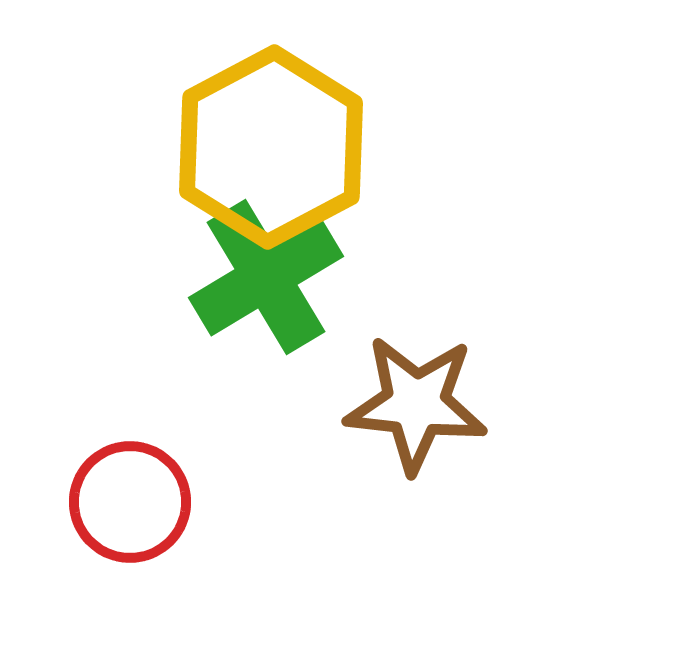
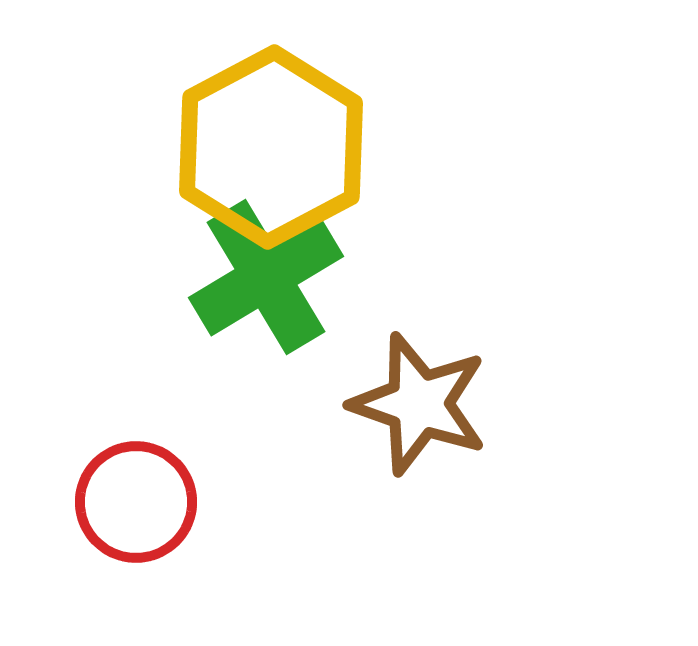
brown star: moved 3 px right; rotated 13 degrees clockwise
red circle: moved 6 px right
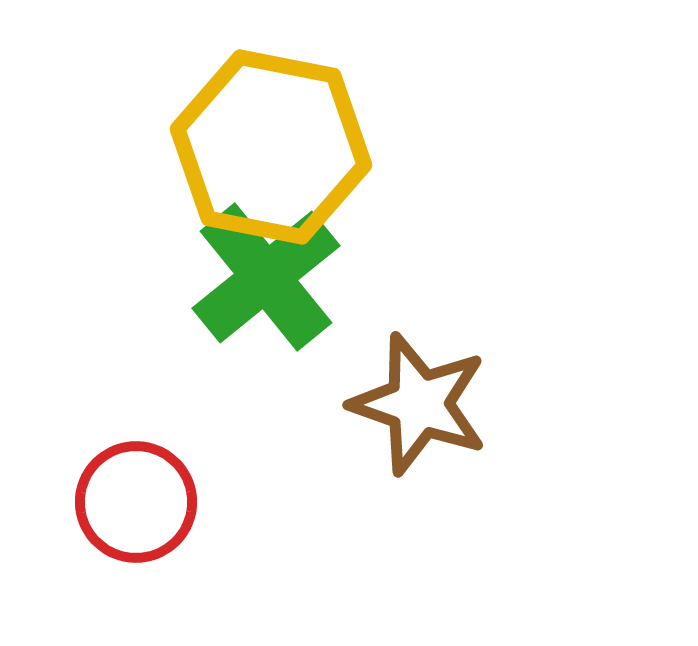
yellow hexagon: rotated 21 degrees counterclockwise
green cross: rotated 8 degrees counterclockwise
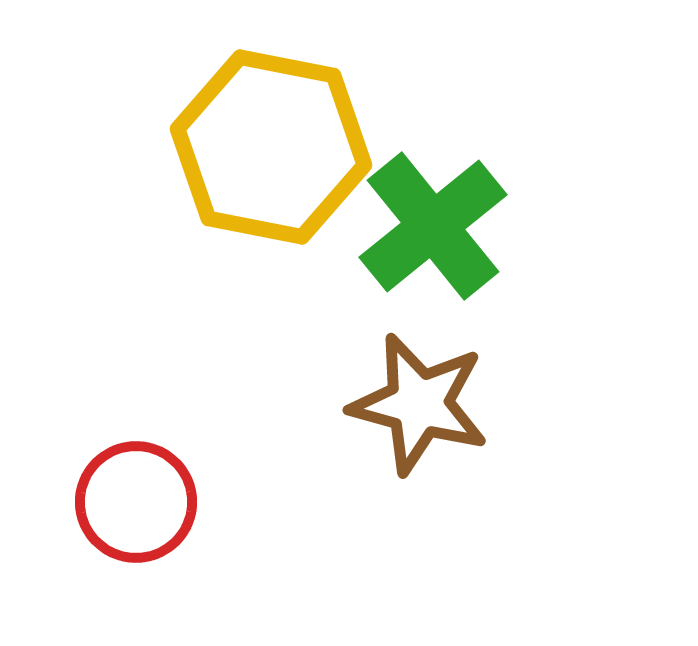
green cross: moved 167 px right, 51 px up
brown star: rotated 4 degrees counterclockwise
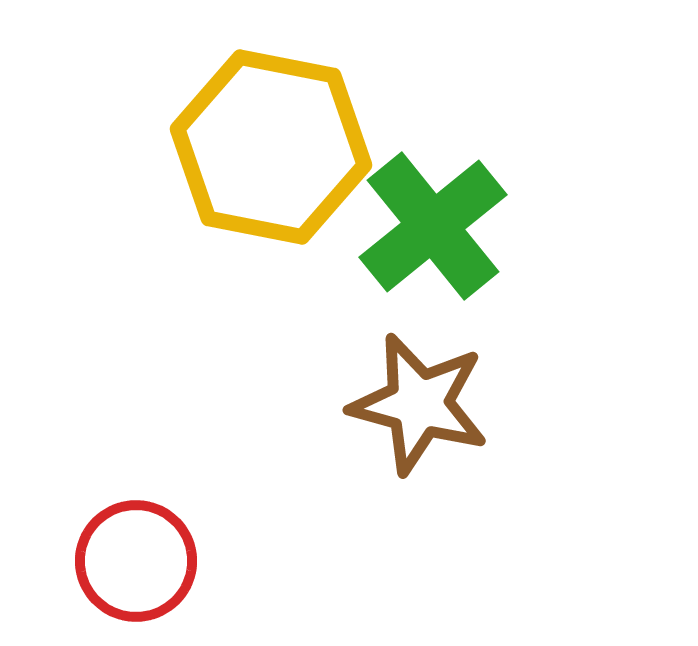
red circle: moved 59 px down
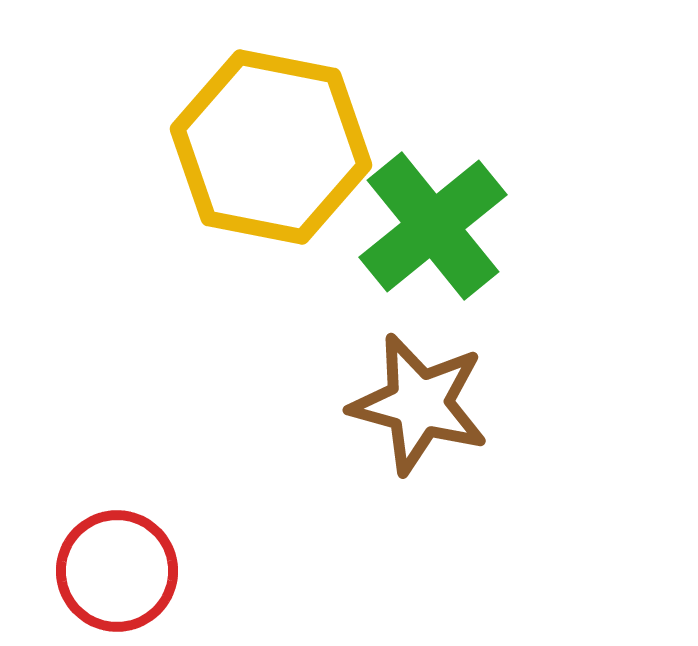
red circle: moved 19 px left, 10 px down
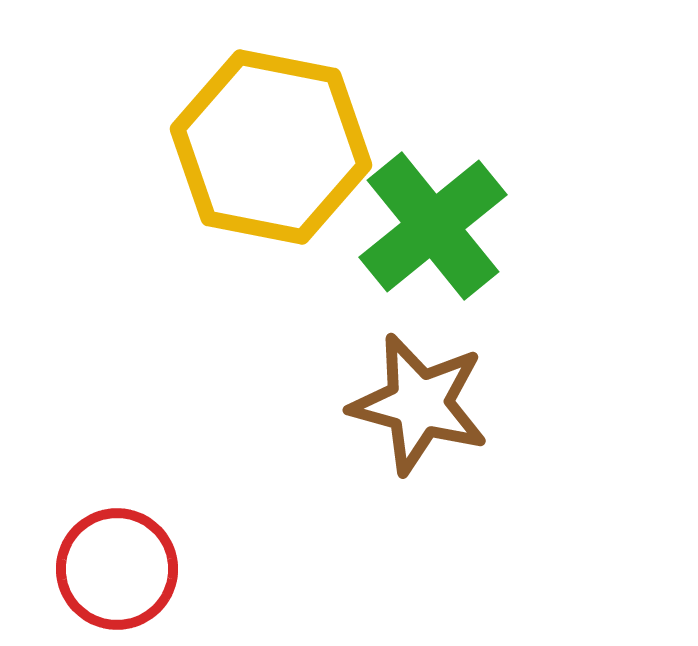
red circle: moved 2 px up
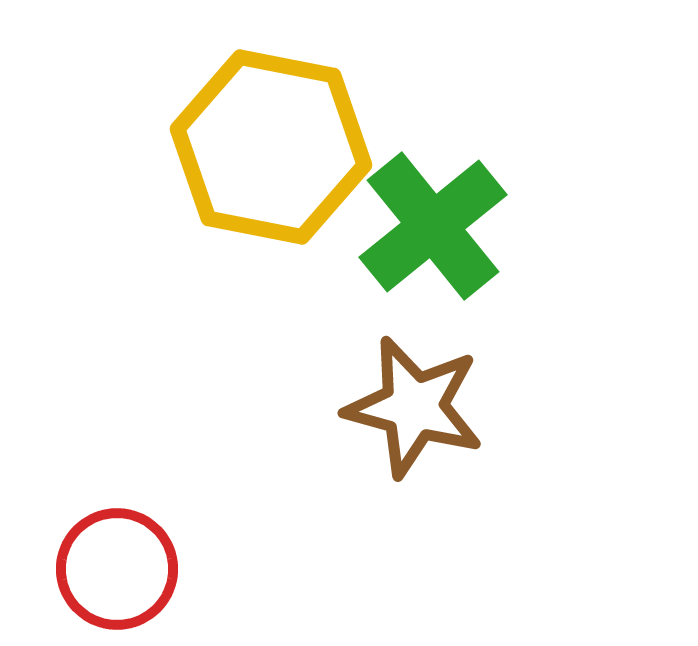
brown star: moved 5 px left, 3 px down
